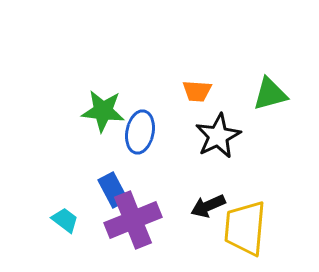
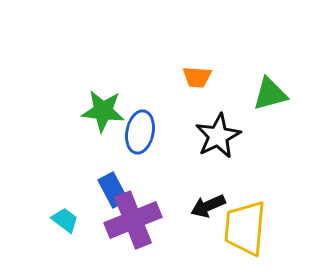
orange trapezoid: moved 14 px up
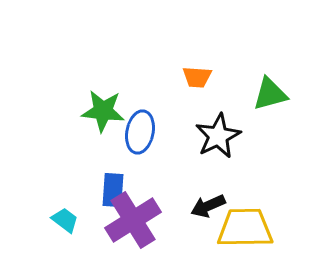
blue rectangle: rotated 32 degrees clockwise
purple cross: rotated 10 degrees counterclockwise
yellow trapezoid: rotated 84 degrees clockwise
